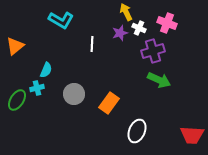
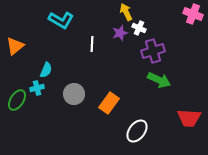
pink cross: moved 26 px right, 9 px up
white ellipse: rotated 15 degrees clockwise
red trapezoid: moved 3 px left, 17 px up
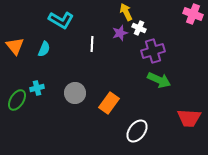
orange triangle: rotated 30 degrees counterclockwise
cyan semicircle: moved 2 px left, 21 px up
gray circle: moved 1 px right, 1 px up
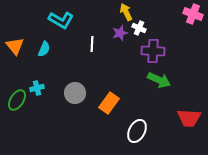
purple cross: rotated 20 degrees clockwise
white ellipse: rotated 10 degrees counterclockwise
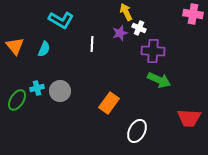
pink cross: rotated 12 degrees counterclockwise
gray circle: moved 15 px left, 2 px up
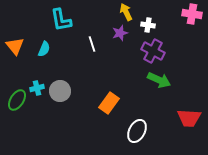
pink cross: moved 1 px left
cyan L-shape: rotated 50 degrees clockwise
white cross: moved 9 px right, 3 px up; rotated 16 degrees counterclockwise
white line: rotated 21 degrees counterclockwise
purple cross: rotated 25 degrees clockwise
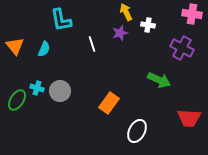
purple cross: moved 29 px right, 3 px up
cyan cross: rotated 32 degrees clockwise
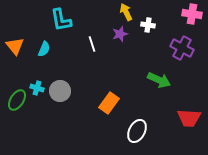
purple star: moved 1 px down
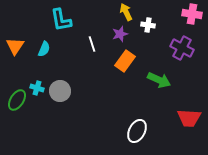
orange triangle: rotated 12 degrees clockwise
orange rectangle: moved 16 px right, 42 px up
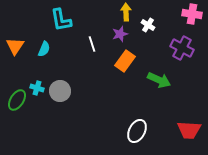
yellow arrow: rotated 24 degrees clockwise
white cross: rotated 24 degrees clockwise
red trapezoid: moved 12 px down
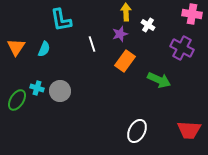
orange triangle: moved 1 px right, 1 px down
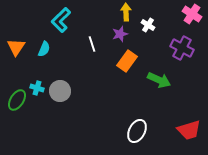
pink cross: rotated 24 degrees clockwise
cyan L-shape: rotated 55 degrees clockwise
orange rectangle: moved 2 px right
red trapezoid: rotated 20 degrees counterclockwise
